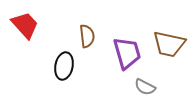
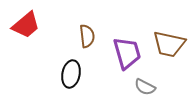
red trapezoid: moved 1 px right; rotated 92 degrees clockwise
black ellipse: moved 7 px right, 8 px down
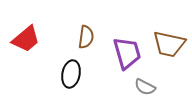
red trapezoid: moved 14 px down
brown semicircle: moved 1 px left, 1 px down; rotated 15 degrees clockwise
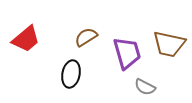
brown semicircle: rotated 130 degrees counterclockwise
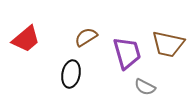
brown trapezoid: moved 1 px left
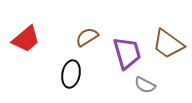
brown semicircle: moved 1 px right
brown trapezoid: rotated 24 degrees clockwise
gray semicircle: moved 2 px up
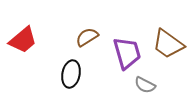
red trapezoid: moved 3 px left, 1 px down
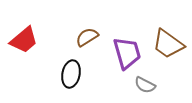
red trapezoid: moved 1 px right
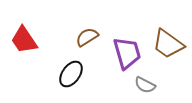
red trapezoid: rotated 96 degrees clockwise
black ellipse: rotated 24 degrees clockwise
